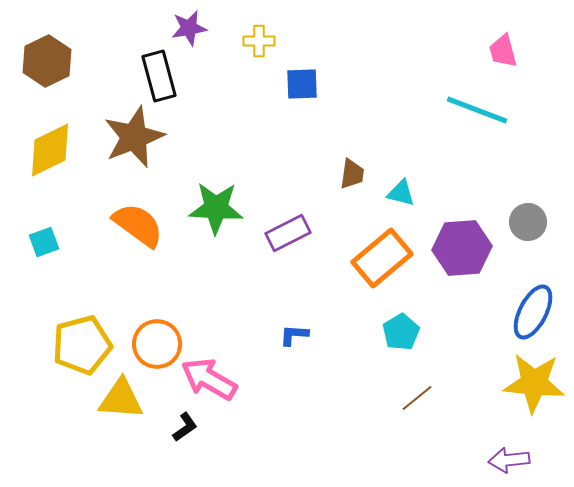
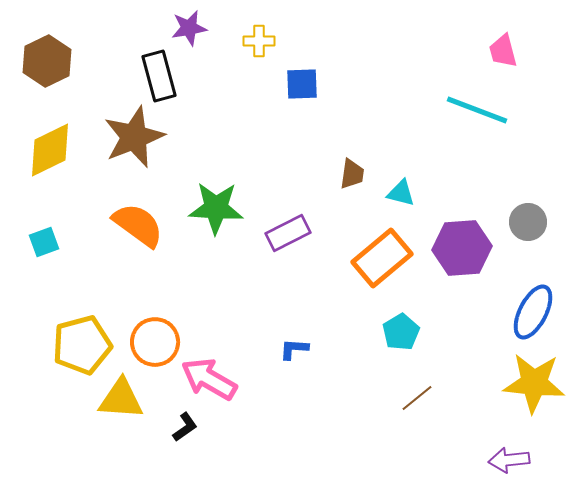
blue L-shape: moved 14 px down
orange circle: moved 2 px left, 2 px up
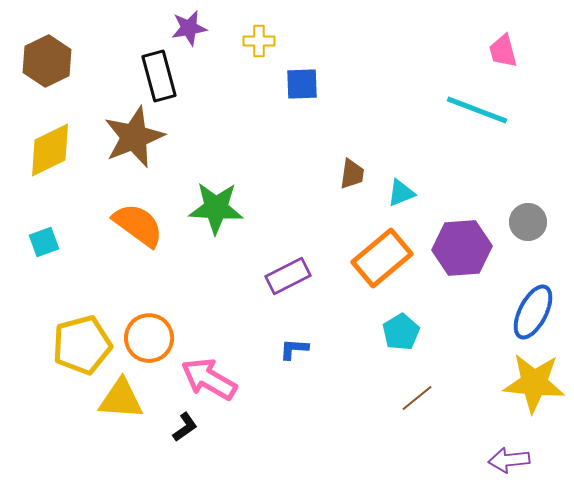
cyan triangle: rotated 36 degrees counterclockwise
purple rectangle: moved 43 px down
orange circle: moved 6 px left, 4 px up
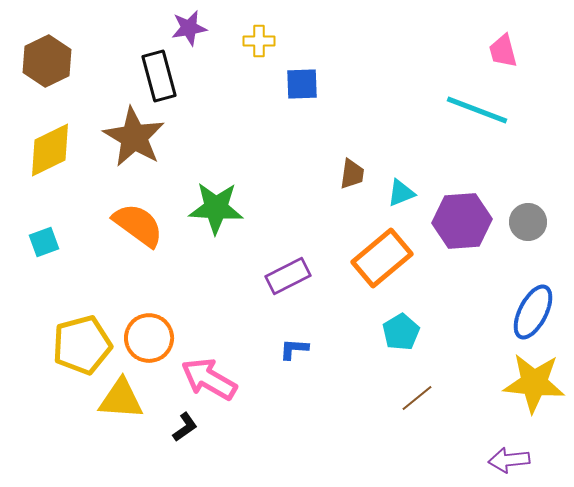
brown star: rotated 20 degrees counterclockwise
purple hexagon: moved 27 px up
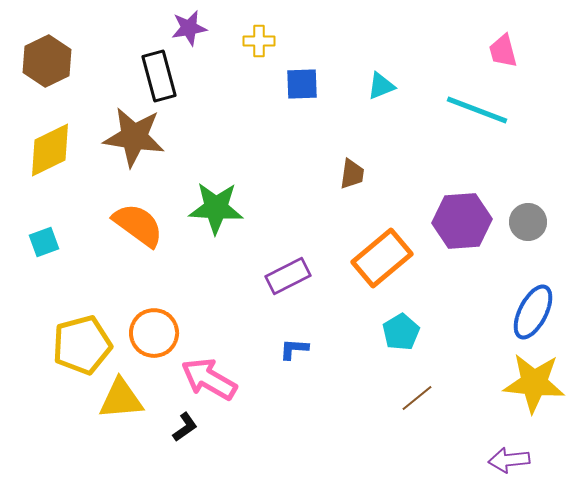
brown star: rotated 22 degrees counterclockwise
cyan triangle: moved 20 px left, 107 px up
orange circle: moved 5 px right, 5 px up
yellow triangle: rotated 9 degrees counterclockwise
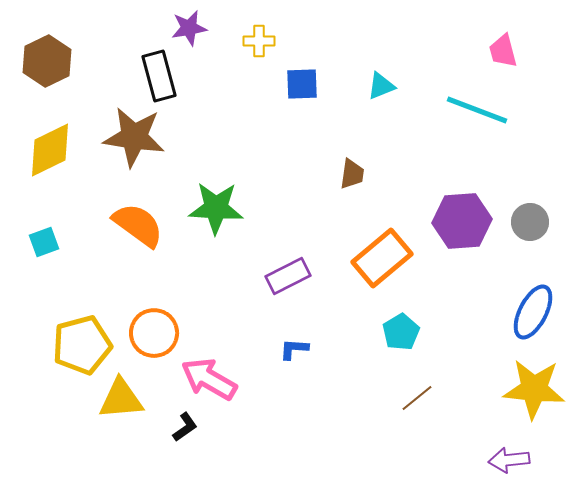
gray circle: moved 2 px right
yellow star: moved 6 px down
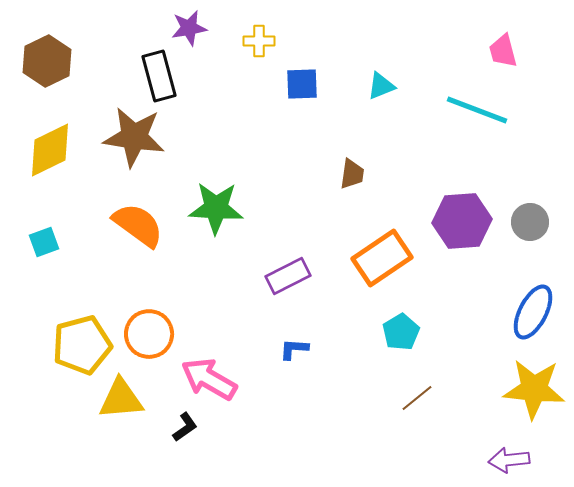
orange rectangle: rotated 6 degrees clockwise
orange circle: moved 5 px left, 1 px down
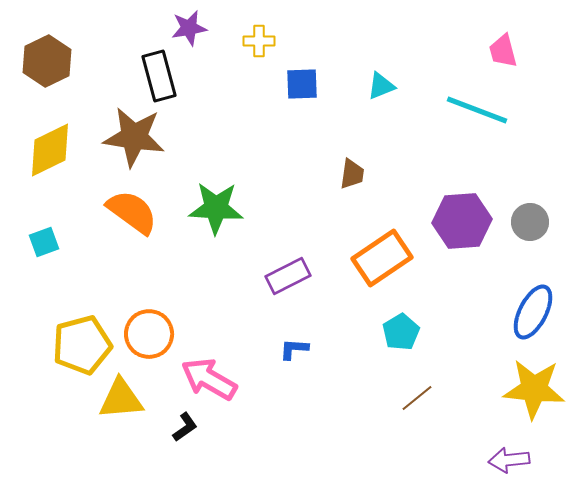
orange semicircle: moved 6 px left, 13 px up
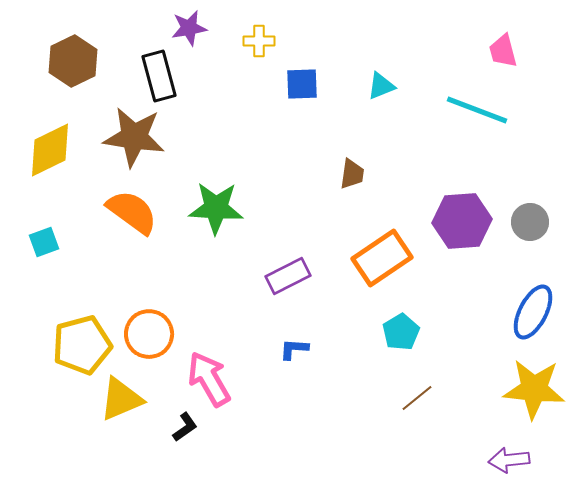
brown hexagon: moved 26 px right
pink arrow: rotated 30 degrees clockwise
yellow triangle: rotated 18 degrees counterclockwise
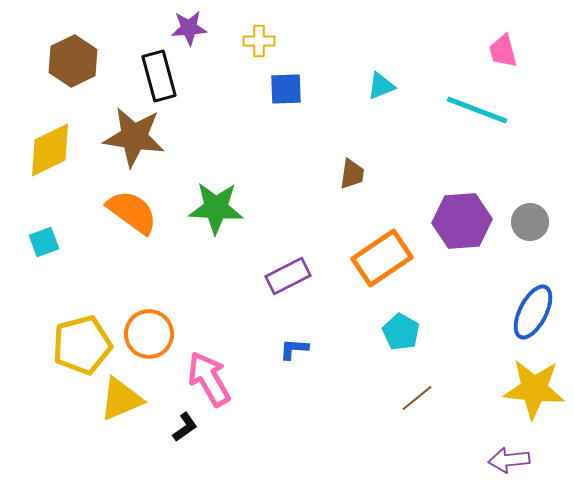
purple star: rotated 6 degrees clockwise
blue square: moved 16 px left, 5 px down
cyan pentagon: rotated 12 degrees counterclockwise
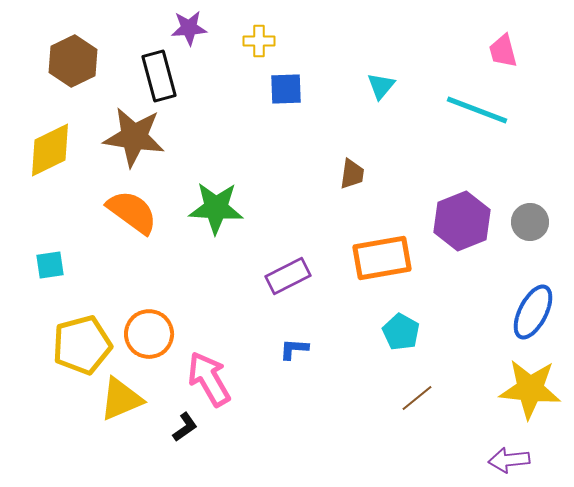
cyan triangle: rotated 28 degrees counterclockwise
purple hexagon: rotated 18 degrees counterclockwise
cyan square: moved 6 px right, 23 px down; rotated 12 degrees clockwise
orange rectangle: rotated 24 degrees clockwise
yellow star: moved 4 px left
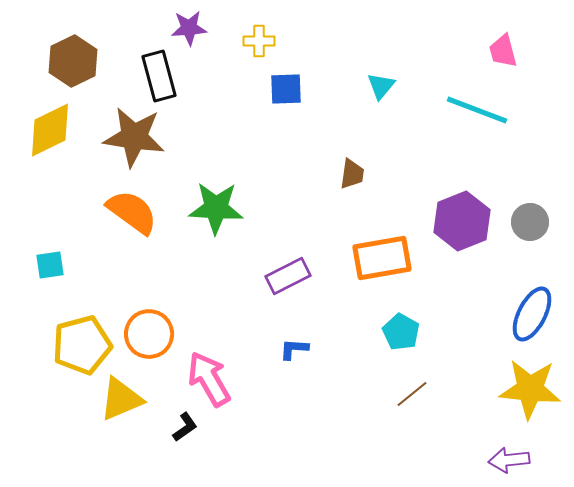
yellow diamond: moved 20 px up
blue ellipse: moved 1 px left, 2 px down
brown line: moved 5 px left, 4 px up
